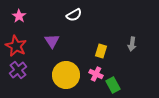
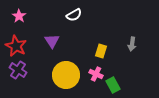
purple cross: rotated 18 degrees counterclockwise
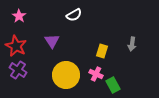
yellow rectangle: moved 1 px right
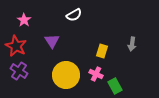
pink star: moved 5 px right, 4 px down
purple cross: moved 1 px right, 1 px down
green rectangle: moved 2 px right, 1 px down
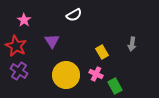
yellow rectangle: moved 1 px down; rotated 48 degrees counterclockwise
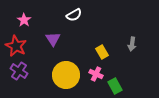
purple triangle: moved 1 px right, 2 px up
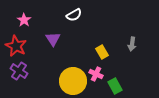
yellow circle: moved 7 px right, 6 px down
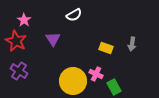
red star: moved 5 px up
yellow rectangle: moved 4 px right, 4 px up; rotated 40 degrees counterclockwise
green rectangle: moved 1 px left, 1 px down
